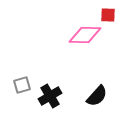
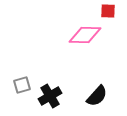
red square: moved 4 px up
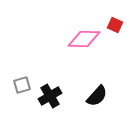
red square: moved 7 px right, 14 px down; rotated 21 degrees clockwise
pink diamond: moved 1 px left, 4 px down
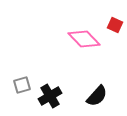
pink diamond: rotated 44 degrees clockwise
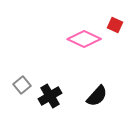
pink diamond: rotated 20 degrees counterclockwise
gray square: rotated 24 degrees counterclockwise
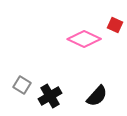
gray square: rotated 18 degrees counterclockwise
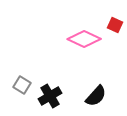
black semicircle: moved 1 px left
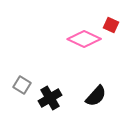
red square: moved 4 px left
black cross: moved 2 px down
